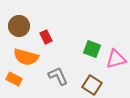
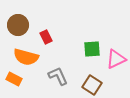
brown circle: moved 1 px left, 1 px up
green square: rotated 24 degrees counterclockwise
pink triangle: rotated 10 degrees counterclockwise
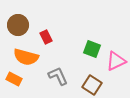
green square: rotated 24 degrees clockwise
pink triangle: moved 2 px down
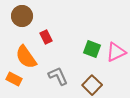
brown circle: moved 4 px right, 9 px up
orange semicircle: rotated 40 degrees clockwise
pink triangle: moved 9 px up
brown square: rotated 12 degrees clockwise
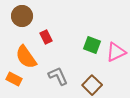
green square: moved 4 px up
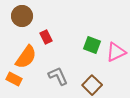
orange semicircle: rotated 110 degrees counterclockwise
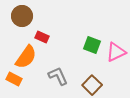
red rectangle: moved 4 px left; rotated 40 degrees counterclockwise
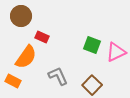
brown circle: moved 1 px left
orange rectangle: moved 1 px left, 2 px down
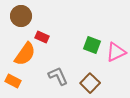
orange semicircle: moved 1 px left, 3 px up
brown square: moved 2 px left, 2 px up
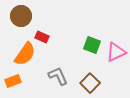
orange rectangle: rotated 49 degrees counterclockwise
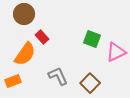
brown circle: moved 3 px right, 2 px up
red rectangle: rotated 24 degrees clockwise
green square: moved 6 px up
